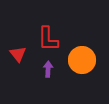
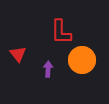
red L-shape: moved 13 px right, 7 px up
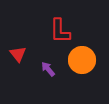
red L-shape: moved 1 px left, 1 px up
purple arrow: rotated 42 degrees counterclockwise
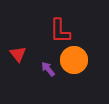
orange circle: moved 8 px left
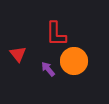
red L-shape: moved 4 px left, 3 px down
orange circle: moved 1 px down
